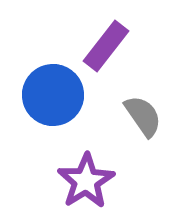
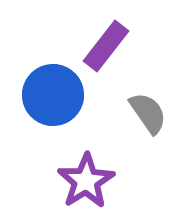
gray semicircle: moved 5 px right, 3 px up
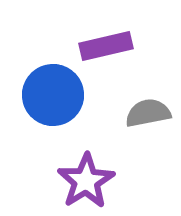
purple rectangle: rotated 39 degrees clockwise
gray semicircle: rotated 66 degrees counterclockwise
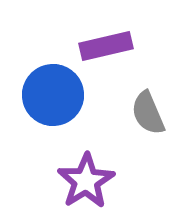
gray semicircle: rotated 102 degrees counterclockwise
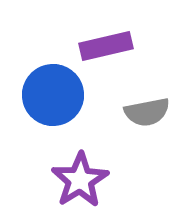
gray semicircle: moved 1 px left, 1 px up; rotated 78 degrees counterclockwise
purple star: moved 6 px left, 1 px up
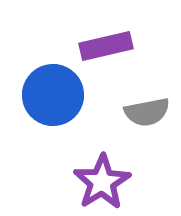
purple star: moved 22 px right, 2 px down
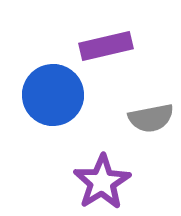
gray semicircle: moved 4 px right, 6 px down
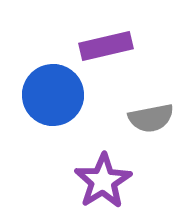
purple star: moved 1 px right, 1 px up
